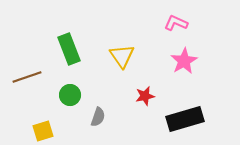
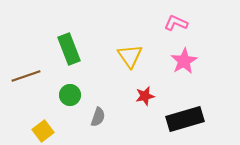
yellow triangle: moved 8 px right
brown line: moved 1 px left, 1 px up
yellow square: rotated 20 degrees counterclockwise
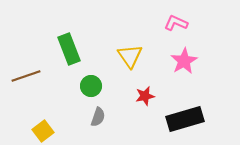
green circle: moved 21 px right, 9 px up
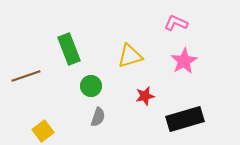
yellow triangle: rotated 48 degrees clockwise
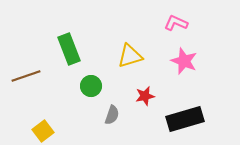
pink star: rotated 20 degrees counterclockwise
gray semicircle: moved 14 px right, 2 px up
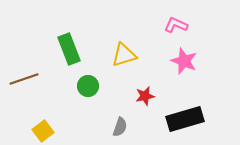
pink L-shape: moved 2 px down
yellow triangle: moved 6 px left, 1 px up
brown line: moved 2 px left, 3 px down
green circle: moved 3 px left
gray semicircle: moved 8 px right, 12 px down
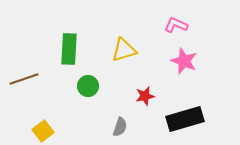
green rectangle: rotated 24 degrees clockwise
yellow triangle: moved 5 px up
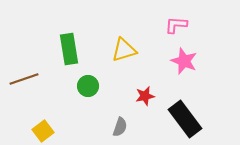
pink L-shape: rotated 20 degrees counterclockwise
green rectangle: rotated 12 degrees counterclockwise
black rectangle: rotated 69 degrees clockwise
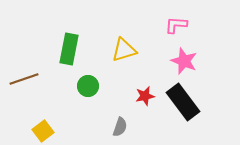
green rectangle: rotated 20 degrees clockwise
black rectangle: moved 2 px left, 17 px up
